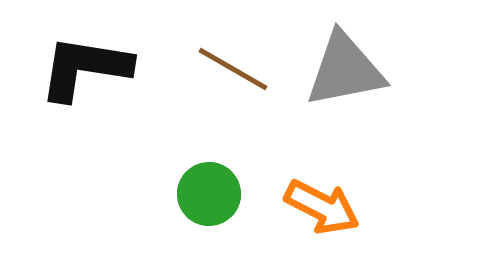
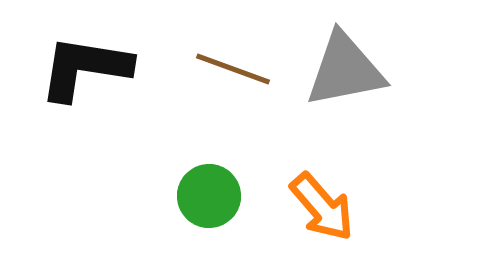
brown line: rotated 10 degrees counterclockwise
green circle: moved 2 px down
orange arrow: rotated 22 degrees clockwise
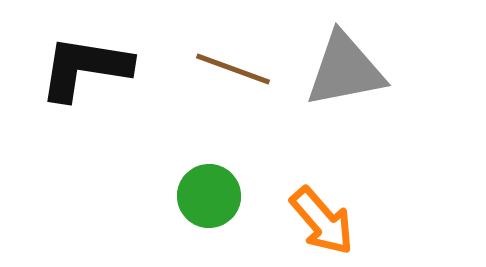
orange arrow: moved 14 px down
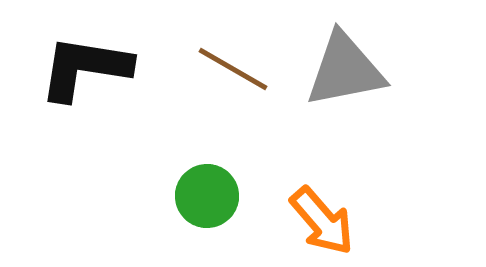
brown line: rotated 10 degrees clockwise
green circle: moved 2 px left
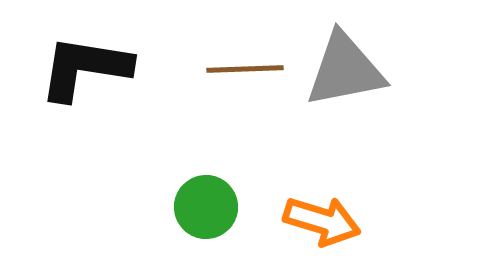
brown line: moved 12 px right; rotated 32 degrees counterclockwise
green circle: moved 1 px left, 11 px down
orange arrow: rotated 32 degrees counterclockwise
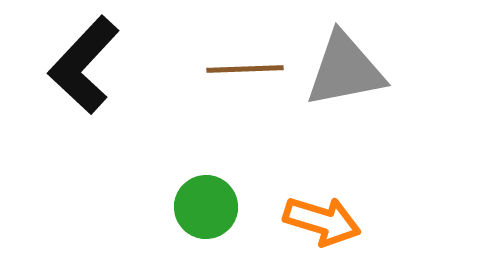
black L-shape: moved 1 px left, 3 px up; rotated 56 degrees counterclockwise
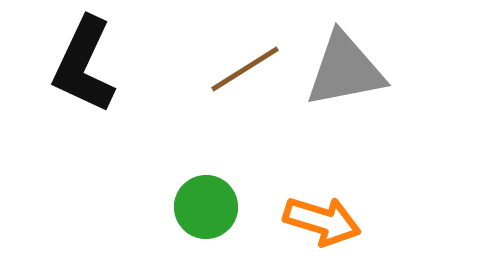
black L-shape: rotated 18 degrees counterclockwise
brown line: rotated 30 degrees counterclockwise
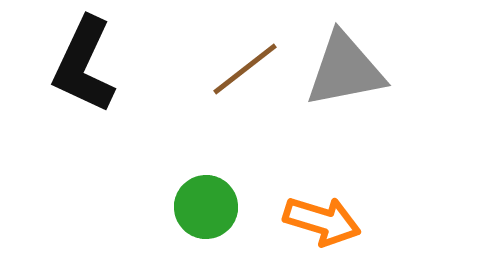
brown line: rotated 6 degrees counterclockwise
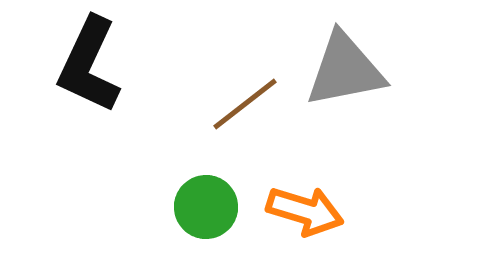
black L-shape: moved 5 px right
brown line: moved 35 px down
orange arrow: moved 17 px left, 10 px up
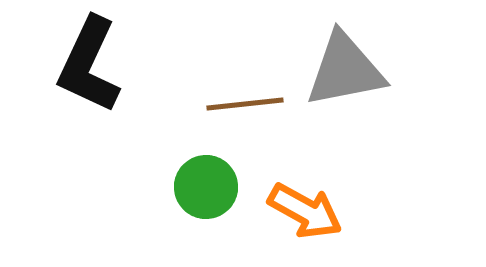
brown line: rotated 32 degrees clockwise
green circle: moved 20 px up
orange arrow: rotated 12 degrees clockwise
